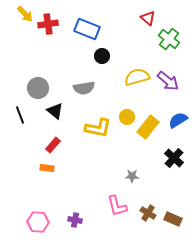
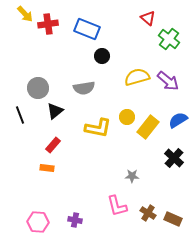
black triangle: rotated 42 degrees clockwise
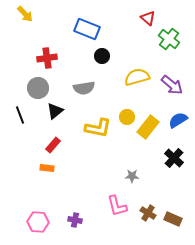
red cross: moved 1 px left, 34 px down
purple arrow: moved 4 px right, 4 px down
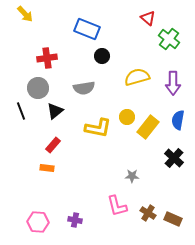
purple arrow: moved 1 px right, 2 px up; rotated 50 degrees clockwise
black line: moved 1 px right, 4 px up
blue semicircle: rotated 48 degrees counterclockwise
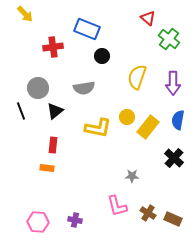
red cross: moved 6 px right, 11 px up
yellow semicircle: rotated 55 degrees counterclockwise
red rectangle: rotated 35 degrees counterclockwise
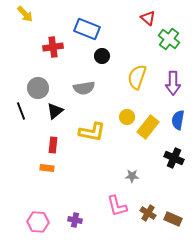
yellow L-shape: moved 6 px left, 4 px down
black cross: rotated 18 degrees counterclockwise
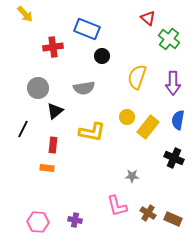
black line: moved 2 px right, 18 px down; rotated 48 degrees clockwise
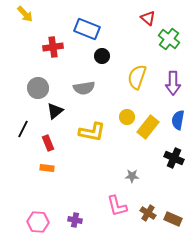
red rectangle: moved 5 px left, 2 px up; rotated 28 degrees counterclockwise
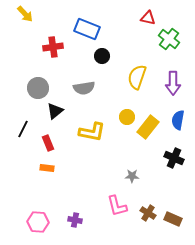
red triangle: rotated 28 degrees counterclockwise
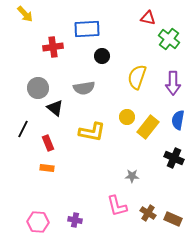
blue rectangle: rotated 25 degrees counterclockwise
black triangle: moved 3 px up; rotated 42 degrees counterclockwise
